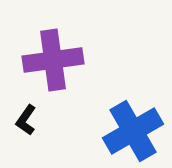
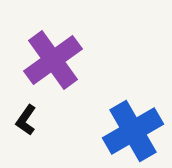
purple cross: rotated 28 degrees counterclockwise
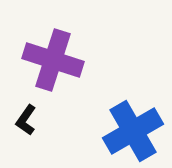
purple cross: rotated 36 degrees counterclockwise
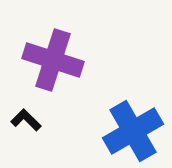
black L-shape: rotated 100 degrees clockwise
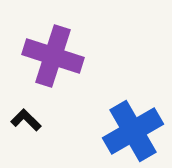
purple cross: moved 4 px up
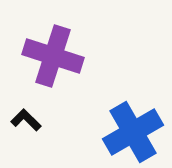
blue cross: moved 1 px down
